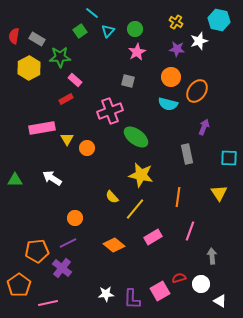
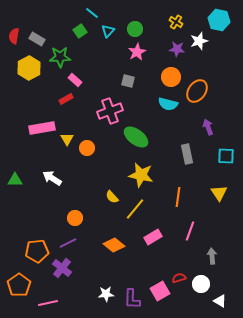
purple arrow at (204, 127): moved 4 px right; rotated 42 degrees counterclockwise
cyan square at (229, 158): moved 3 px left, 2 px up
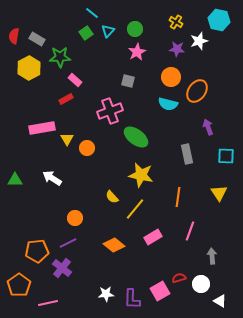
green square at (80, 31): moved 6 px right, 2 px down
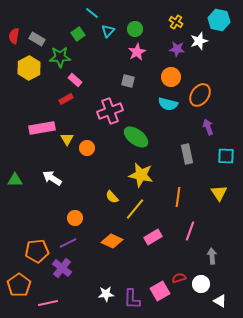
green square at (86, 33): moved 8 px left, 1 px down
orange ellipse at (197, 91): moved 3 px right, 4 px down
orange diamond at (114, 245): moved 2 px left, 4 px up; rotated 15 degrees counterclockwise
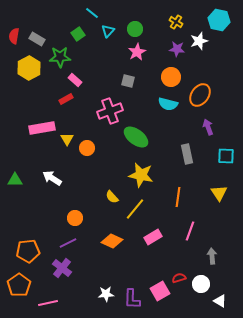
orange pentagon at (37, 251): moved 9 px left
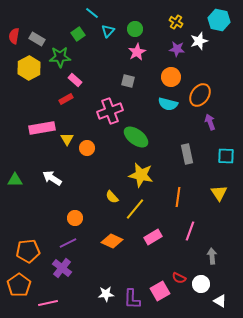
purple arrow at (208, 127): moved 2 px right, 5 px up
red semicircle at (179, 278): rotated 136 degrees counterclockwise
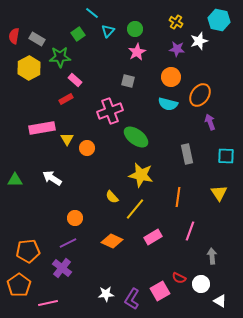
purple L-shape at (132, 299): rotated 30 degrees clockwise
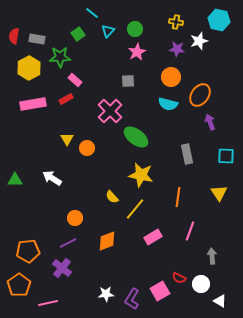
yellow cross at (176, 22): rotated 24 degrees counterclockwise
gray rectangle at (37, 39): rotated 21 degrees counterclockwise
gray square at (128, 81): rotated 16 degrees counterclockwise
pink cross at (110, 111): rotated 25 degrees counterclockwise
pink rectangle at (42, 128): moved 9 px left, 24 px up
orange diamond at (112, 241): moved 5 px left; rotated 45 degrees counterclockwise
